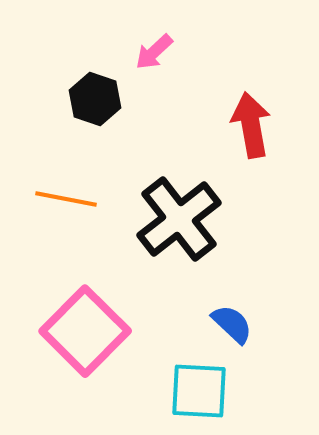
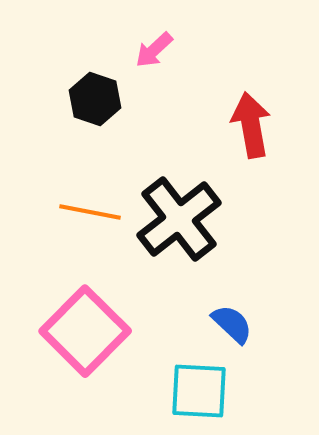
pink arrow: moved 2 px up
orange line: moved 24 px right, 13 px down
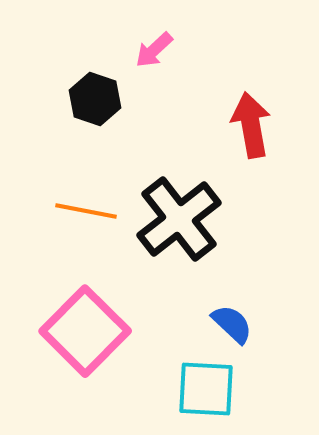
orange line: moved 4 px left, 1 px up
cyan square: moved 7 px right, 2 px up
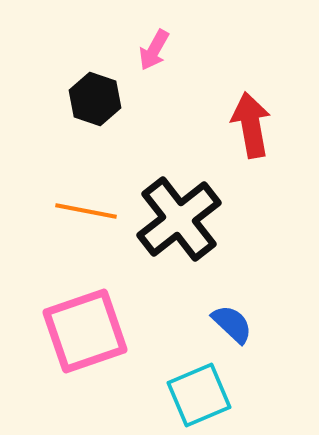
pink arrow: rotated 18 degrees counterclockwise
pink square: rotated 26 degrees clockwise
cyan square: moved 7 px left, 6 px down; rotated 26 degrees counterclockwise
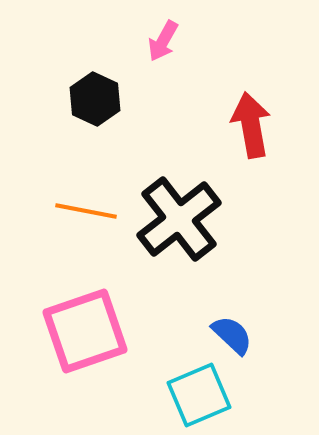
pink arrow: moved 9 px right, 9 px up
black hexagon: rotated 6 degrees clockwise
blue semicircle: moved 11 px down
